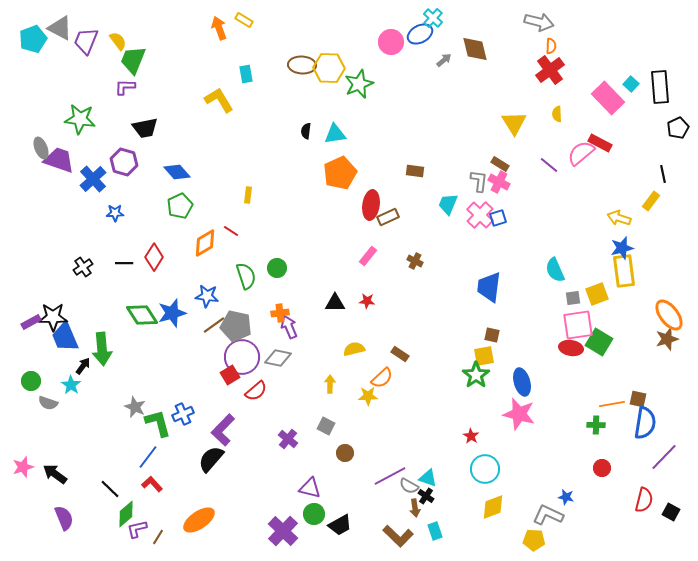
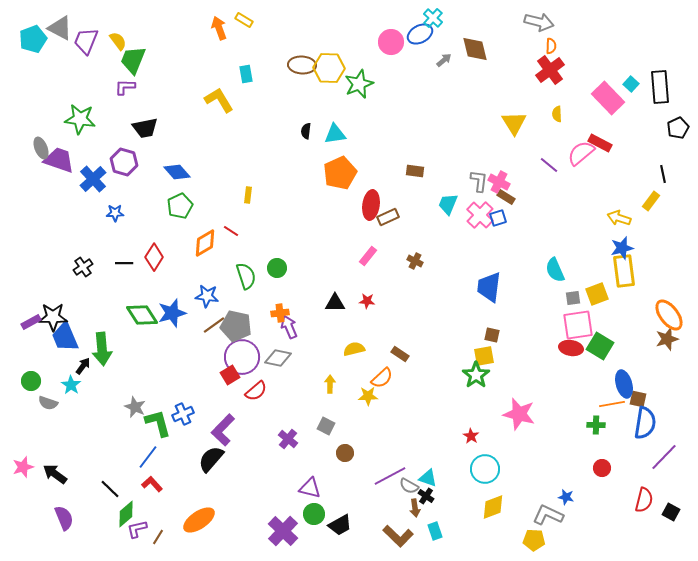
brown rectangle at (500, 164): moved 6 px right, 33 px down
green square at (599, 342): moved 1 px right, 4 px down
blue ellipse at (522, 382): moved 102 px right, 2 px down
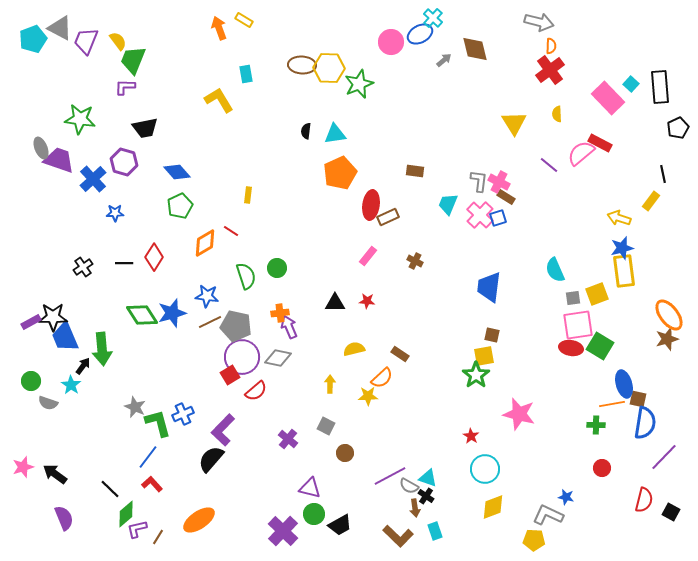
brown line at (214, 325): moved 4 px left, 3 px up; rotated 10 degrees clockwise
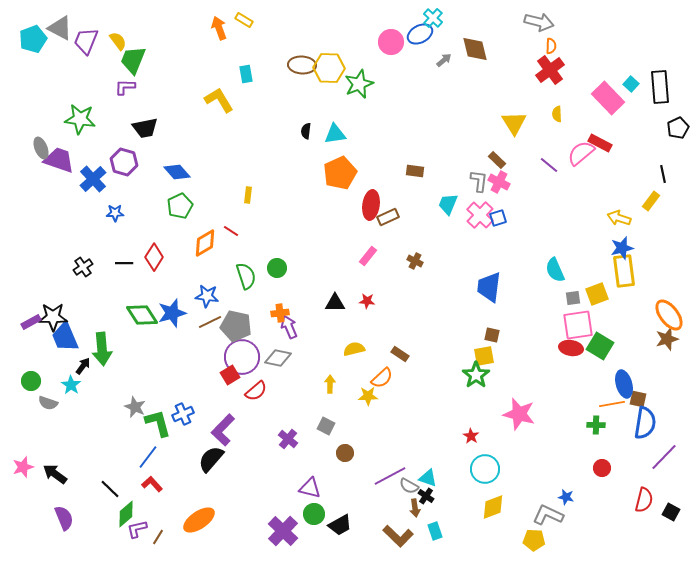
brown rectangle at (506, 197): moved 9 px left, 37 px up; rotated 12 degrees clockwise
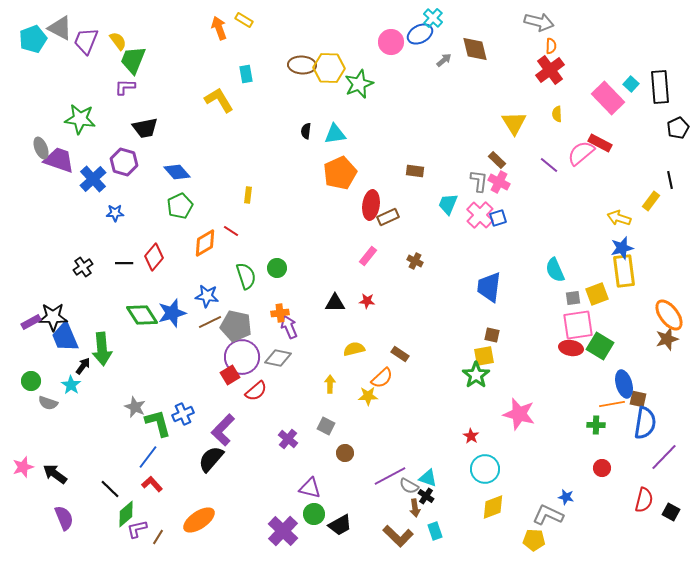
black line at (663, 174): moved 7 px right, 6 px down
red diamond at (154, 257): rotated 8 degrees clockwise
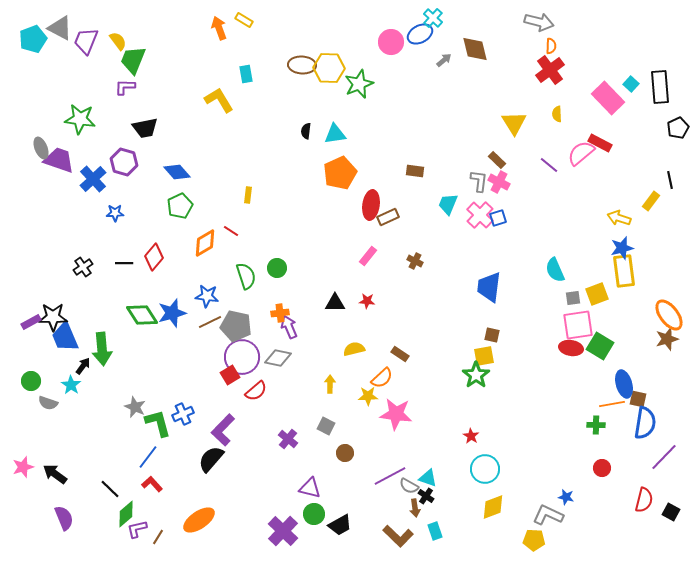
pink star at (519, 414): moved 123 px left; rotated 8 degrees counterclockwise
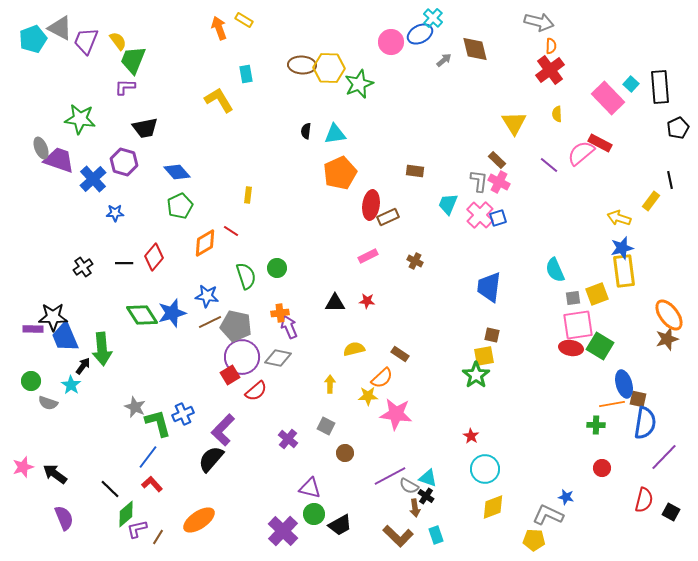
pink rectangle at (368, 256): rotated 24 degrees clockwise
purple rectangle at (31, 322): moved 2 px right, 7 px down; rotated 30 degrees clockwise
cyan rectangle at (435, 531): moved 1 px right, 4 px down
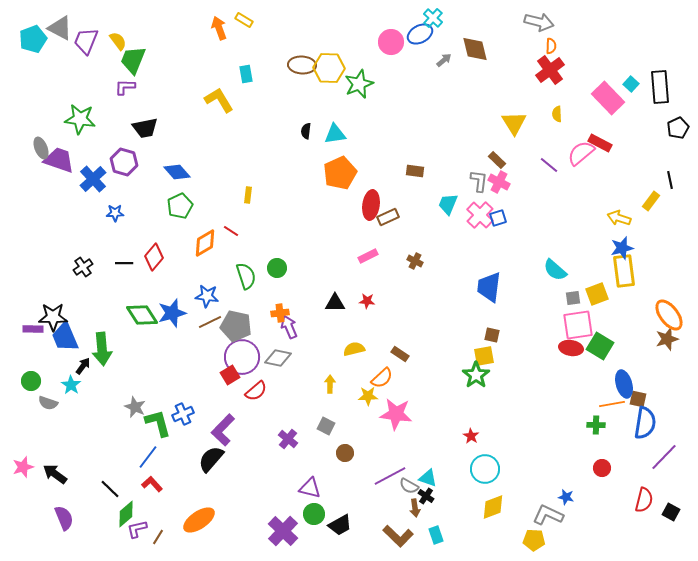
cyan semicircle at (555, 270): rotated 25 degrees counterclockwise
